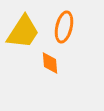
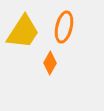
orange diamond: rotated 35 degrees clockwise
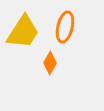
orange ellipse: moved 1 px right
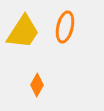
orange diamond: moved 13 px left, 22 px down
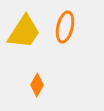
yellow trapezoid: moved 1 px right
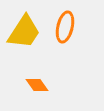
orange diamond: rotated 65 degrees counterclockwise
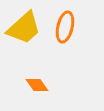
yellow trapezoid: moved 4 px up; rotated 15 degrees clockwise
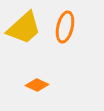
orange diamond: rotated 30 degrees counterclockwise
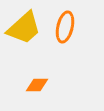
orange diamond: rotated 25 degrees counterclockwise
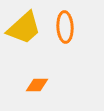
orange ellipse: rotated 16 degrees counterclockwise
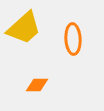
orange ellipse: moved 8 px right, 12 px down
